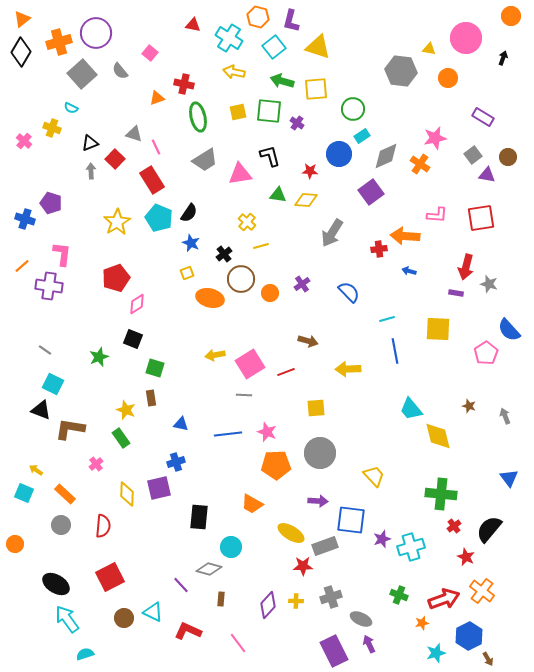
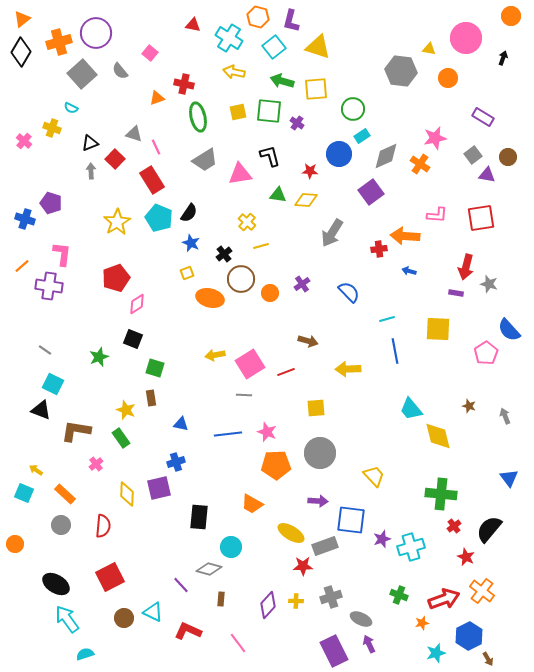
brown L-shape at (70, 429): moved 6 px right, 2 px down
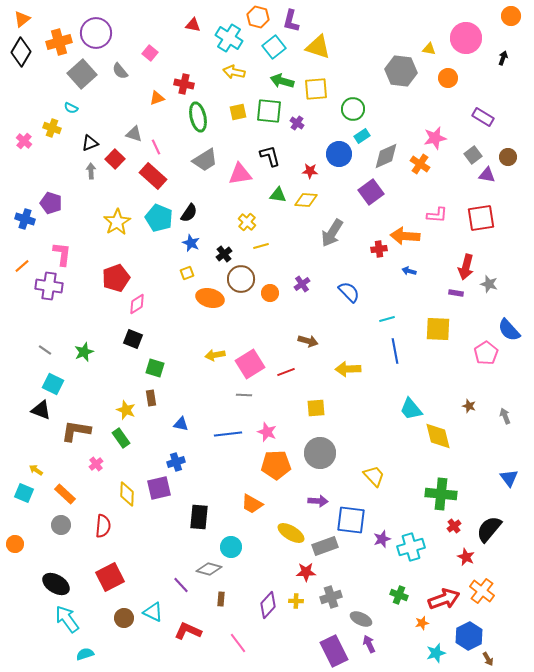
red rectangle at (152, 180): moved 1 px right, 4 px up; rotated 16 degrees counterclockwise
green star at (99, 357): moved 15 px left, 5 px up
red star at (303, 566): moved 3 px right, 6 px down
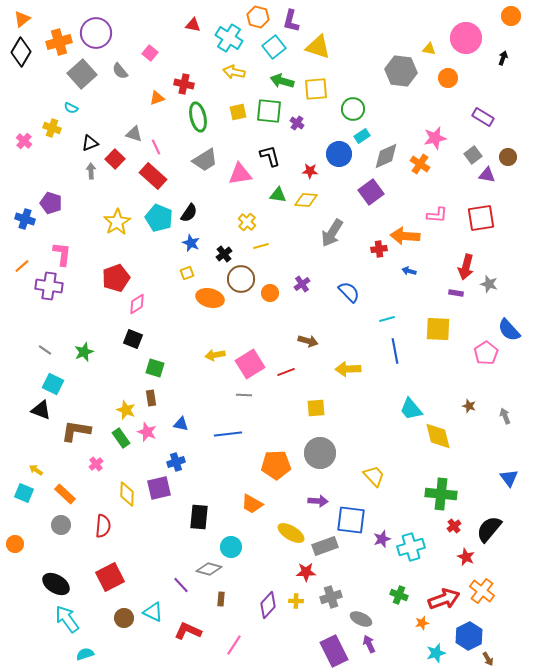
pink star at (267, 432): moved 120 px left
pink line at (238, 643): moved 4 px left, 2 px down; rotated 70 degrees clockwise
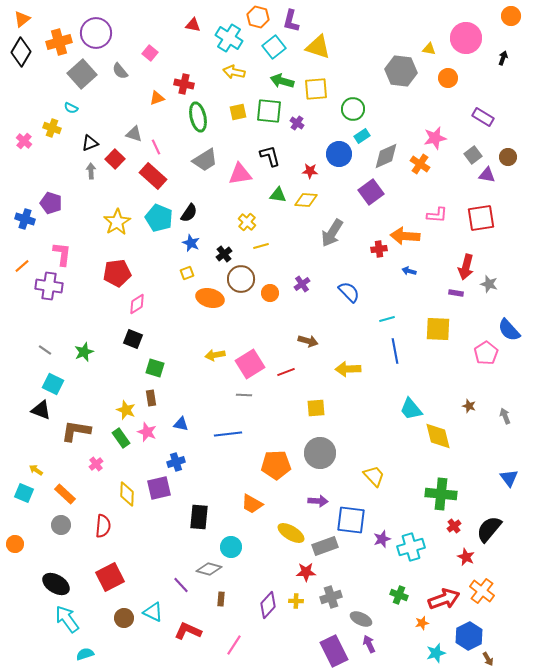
red pentagon at (116, 278): moved 1 px right, 5 px up; rotated 12 degrees clockwise
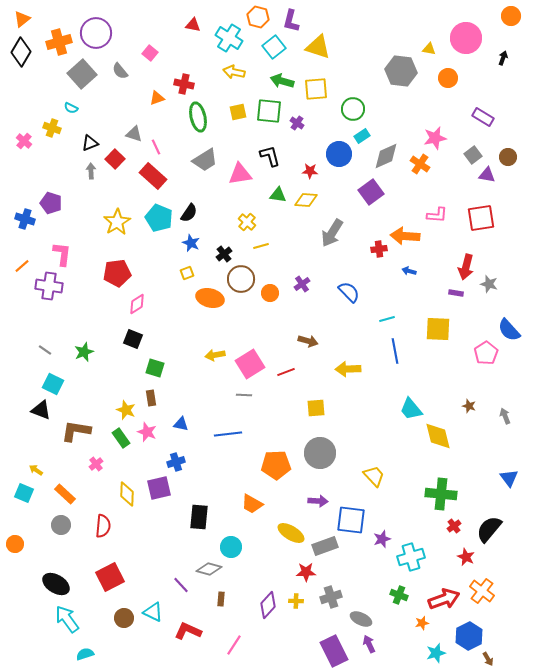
cyan cross at (411, 547): moved 10 px down
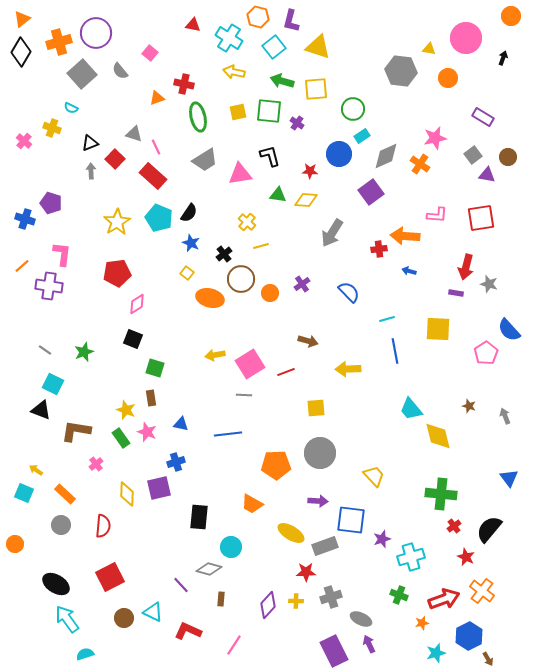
yellow square at (187, 273): rotated 32 degrees counterclockwise
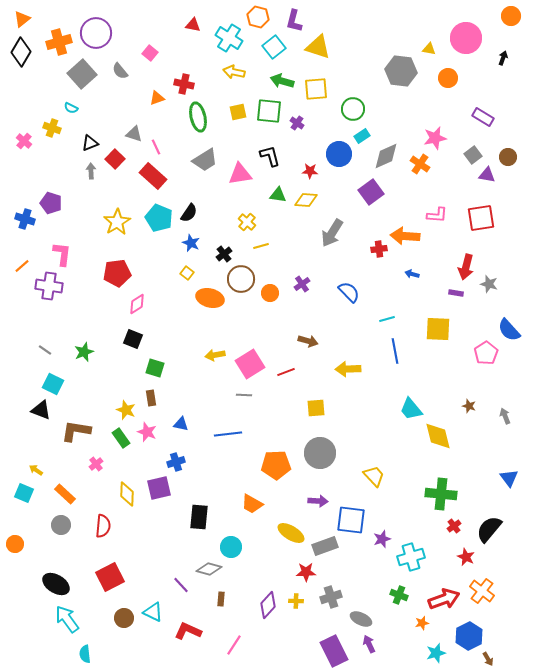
purple L-shape at (291, 21): moved 3 px right
blue arrow at (409, 271): moved 3 px right, 3 px down
cyan semicircle at (85, 654): rotated 78 degrees counterclockwise
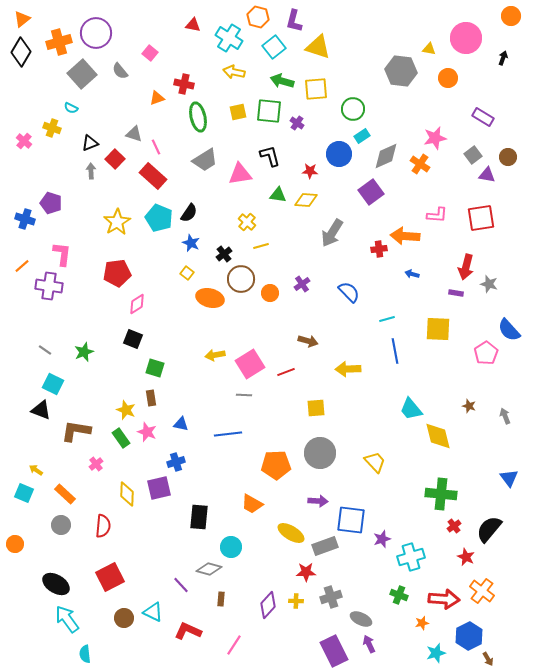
yellow trapezoid at (374, 476): moved 1 px right, 14 px up
red arrow at (444, 599): rotated 24 degrees clockwise
